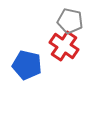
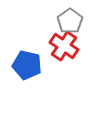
gray pentagon: rotated 25 degrees clockwise
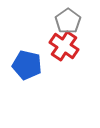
gray pentagon: moved 2 px left
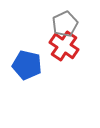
gray pentagon: moved 3 px left, 3 px down; rotated 10 degrees clockwise
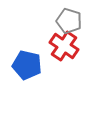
gray pentagon: moved 4 px right, 3 px up; rotated 30 degrees counterclockwise
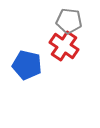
gray pentagon: rotated 10 degrees counterclockwise
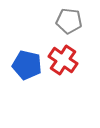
red cross: moved 1 px left, 14 px down
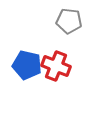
red cross: moved 7 px left, 6 px down; rotated 12 degrees counterclockwise
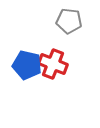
red cross: moved 3 px left, 2 px up
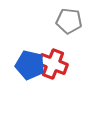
blue pentagon: moved 3 px right
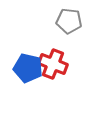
blue pentagon: moved 2 px left, 3 px down
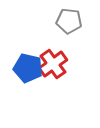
red cross: rotated 32 degrees clockwise
